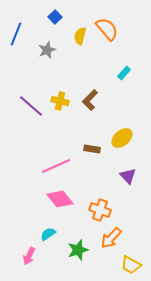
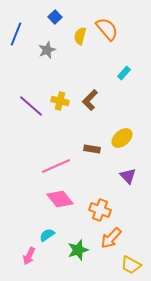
cyan semicircle: moved 1 px left, 1 px down
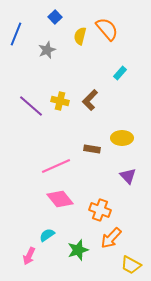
cyan rectangle: moved 4 px left
yellow ellipse: rotated 40 degrees clockwise
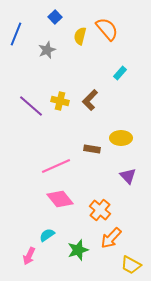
yellow ellipse: moved 1 px left
orange cross: rotated 20 degrees clockwise
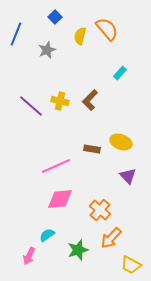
yellow ellipse: moved 4 px down; rotated 20 degrees clockwise
pink diamond: rotated 56 degrees counterclockwise
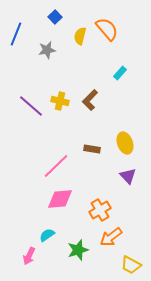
gray star: rotated 12 degrees clockwise
yellow ellipse: moved 4 px right, 1 px down; rotated 50 degrees clockwise
pink line: rotated 20 degrees counterclockwise
orange cross: rotated 20 degrees clockwise
orange arrow: moved 1 px up; rotated 10 degrees clockwise
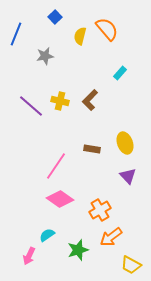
gray star: moved 2 px left, 6 px down
pink line: rotated 12 degrees counterclockwise
pink diamond: rotated 40 degrees clockwise
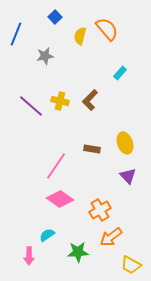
green star: moved 2 px down; rotated 15 degrees clockwise
pink arrow: rotated 24 degrees counterclockwise
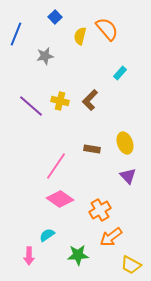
green star: moved 3 px down
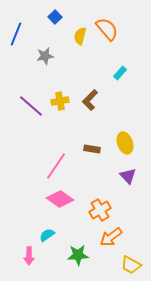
yellow cross: rotated 24 degrees counterclockwise
